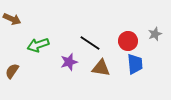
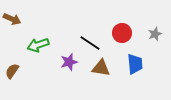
red circle: moved 6 px left, 8 px up
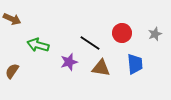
green arrow: rotated 35 degrees clockwise
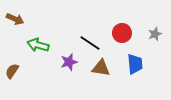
brown arrow: moved 3 px right
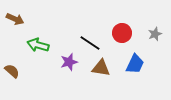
blue trapezoid: rotated 30 degrees clockwise
brown semicircle: rotated 98 degrees clockwise
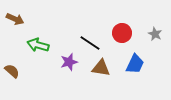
gray star: rotated 24 degrees counterclockwise
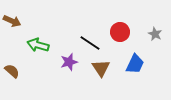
brown arrow: moved 3 px left, 2 px down
red circle: moved 2 px left, 1 px up
brown triangle: rotated 48 degrees clockwise
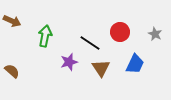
green arrow: moved 7 px right, 9 px up; rotated 85 degrees clockwise
